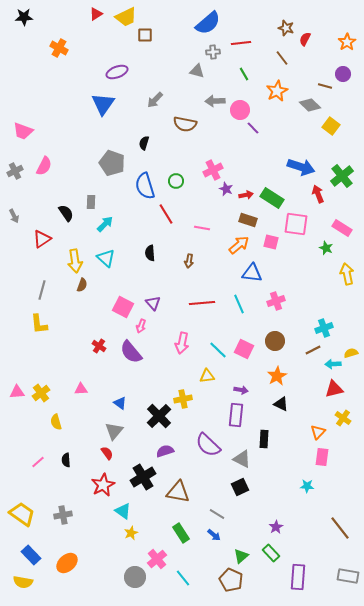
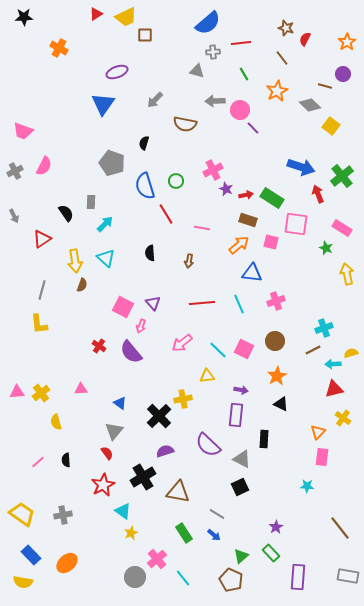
pink arrow at (182, 343): rotated 40 degrees clockwise
green rectangle at (181, 533): moved 3 px right
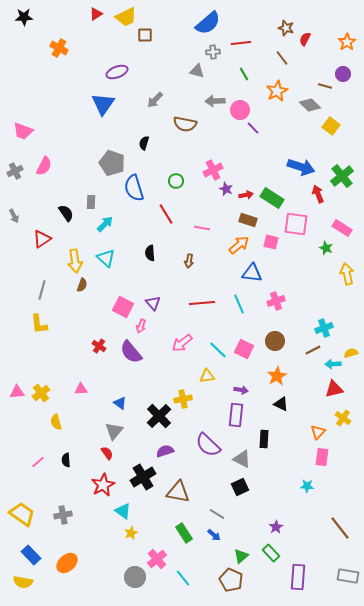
blue semicircle at (145, 186): moved 11 px left, 2 px down
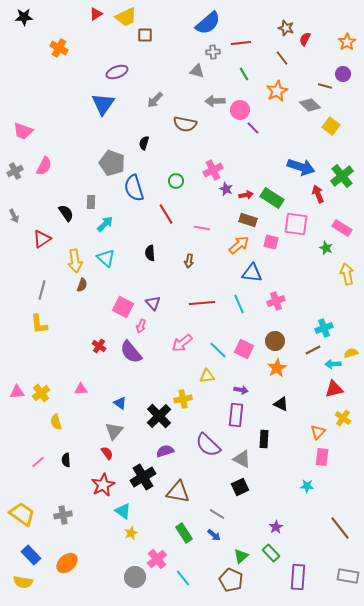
orange star at (277, 376): moved 8 px up
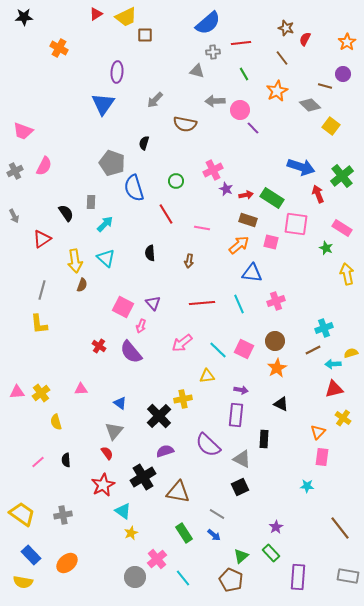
purple ellipse at (117, 72): rotated 65 degrees counterclockwise
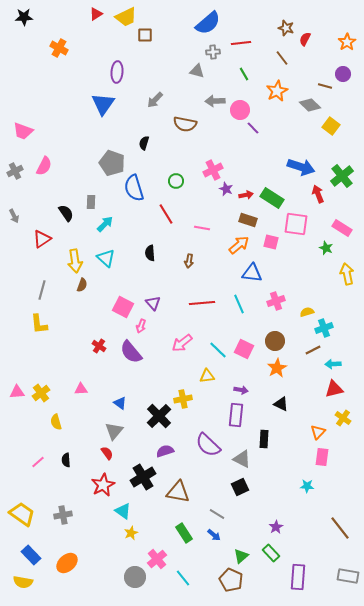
yellow semicircle at (351, 353): moved 44 px left, 41 px up
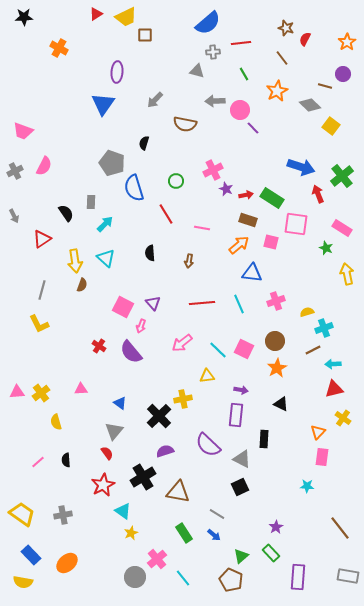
yellow L-shape at (39, 324): rotated 20 degrees counterclockwise
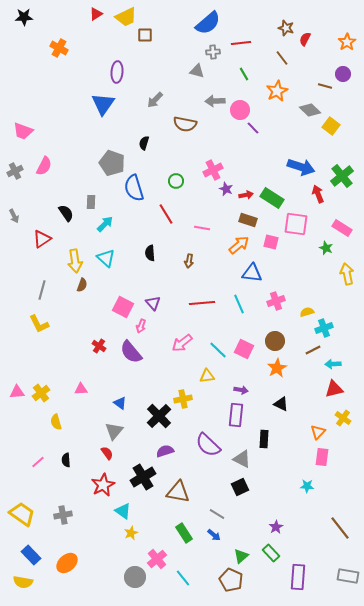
gray diamond at (310, 105): moved 5 px down
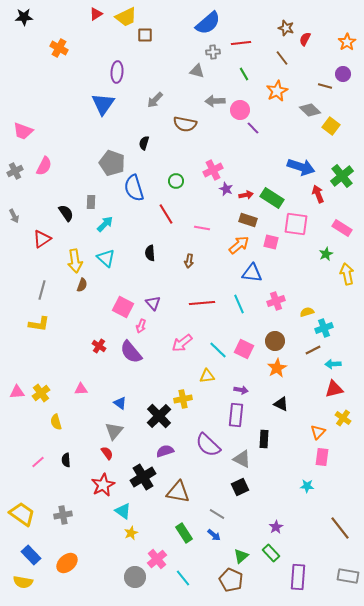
green star at (326, 248): moved 6 px down; rotated 24 degrees clockwise
yellow L-shape at (39, 324): rotated 55 degrees counterclockwise
